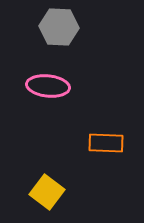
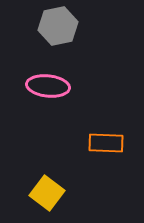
gray hexagon: moved 1 px left, 1 px up; rotated 15 degrees counterclockwise
yellow square: moved 1 px down
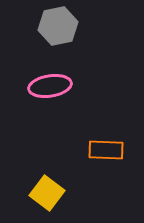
pink ellipse: moved 2 px right; rotated 15 degrees counterclockwise
orange rectangle: moved 7 px down
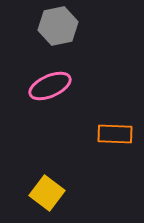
pink ellipse: rotated 15 degrees counterclockwise
orange rectangle: moved 9 px right, 16 px up
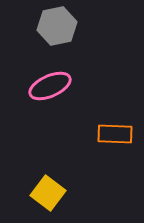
gray hexagon: moved 1 px left
yellow square: moved 1 px right
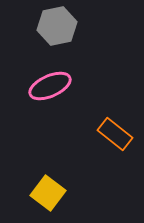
orange rectangle: rotated 36 degrees clockwise
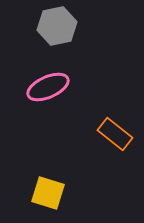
pink ellipse: moved 2 px left, 1 px down
yellow square: rotated 20 degrees counterclockwise
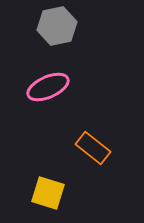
orange rectangle: moved 22 px left, 14 px down
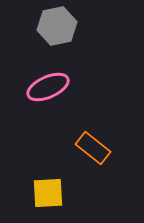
yellow square: rotated 20 degrees counterclockwise
